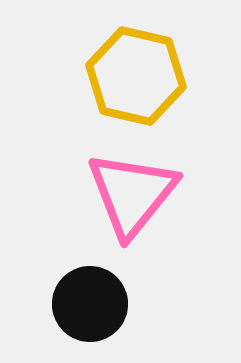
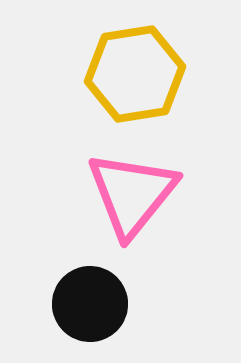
yellow hexagon: moved 1 px left, 2 px up; rotated 22 degrees counterclockwise
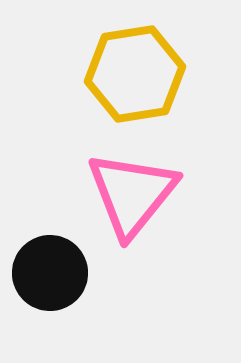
black circle: moved 40 px left, 31 px up
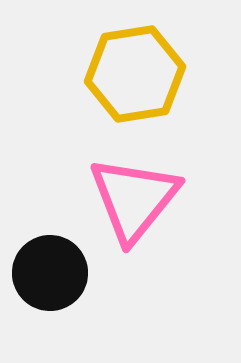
pink triangle: moved 2 px right, 5 px down
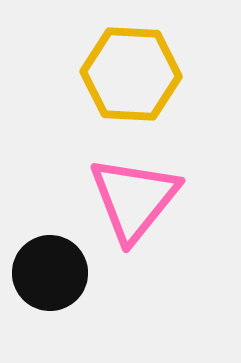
yellow hexagon: moved 4 px left; rotated 12 degrees clockwise
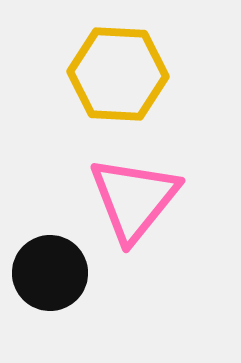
yellow hexagon: moved 13 px left
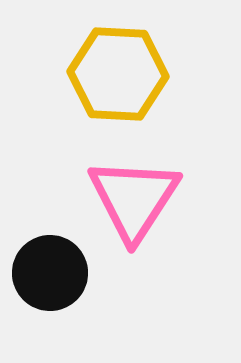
pink triangle: rotated 6 degrees counterclockwise
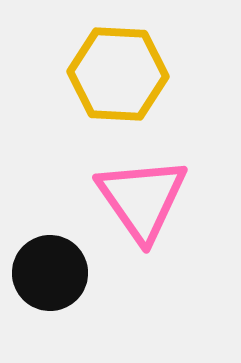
pink triangle: moved 8 px right; rotated 8 degrees counterclockwise
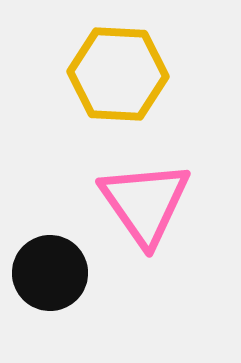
pink triangle: moved 3 px right, 4 px down
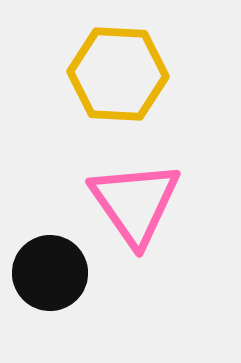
pink triangle: moved 10 px left
